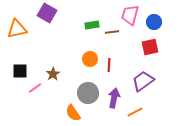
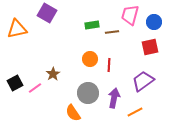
black square: moved 5 px left, 12 px down; rotated 28 degrees counterclockwise
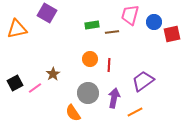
red square: moved 22 px right, 13 px up
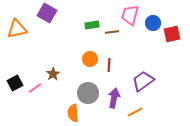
blue circle: moved 1 px left, 1 px down
orange semicircle: rotated 30 degrees clockwise
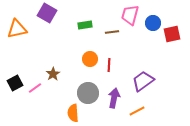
green rectangle: moved 7 px left
orange line: moved 2 px right, 1 px up
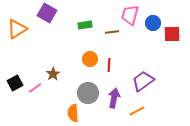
orange triangle: rotated 20 degrees counterclockwise
red square: rotated 12 degrees clockwise
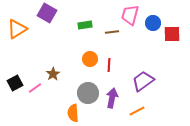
purple arrow: moved 2 px left
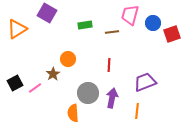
red square: rotated 18 degrees counterclockwise
orange circle: moved 22 px left
purple trapezoid: moved 2 px right, 1 px down; rotated 15 degrees clockwise
orange line: rotated 56 degrees counterclockwise
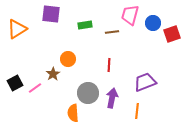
purple square: moved 4 px right, 1 px down; rotated 24 degrees counterclockwise
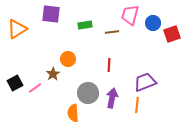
orange line: moved 6 px up
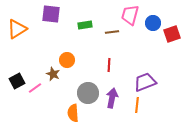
orange circle: moved 1 px left, 1 px down
brown star: rotated 16 degrees counterclockwise
black square: moved 2 px right, 2 px up
